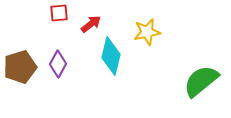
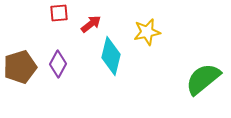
green semicircle: moved 2 px right, 2 px up
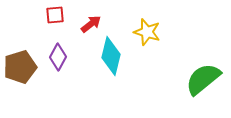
red square: moved 4 px left, 2 px down
yellow star: rotated 28 degrees clockwise
purple diamond: moved 7 px up
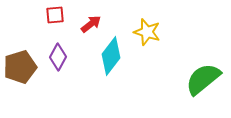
cyan diamond: rotated 24 degrees clockwise
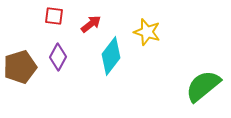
red square: moved 1 px left, 1 px down; rotated 12 degrees clockwise
green semicircle: moved 7 px down
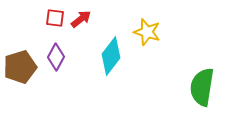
red square: moved 1 px right, 2 px down
red arrow: moved 10 px left, 5 px up
purple diamond: moved 2 px left
green semicircle: moved 1 px left, 1 px down; rotated 42 degrees counterclockwise
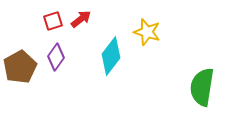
red square: moved 2 px left, 3 px down; rotated 24 degrees counterclockwise
purple diamond: rotated 8 degrees clockwise
brown pentagon: rotated 12 degrees counterclockwise
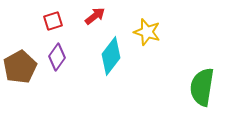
red arrow: moved 14 px right, 3 px up
purple diamond: moved 1 px right
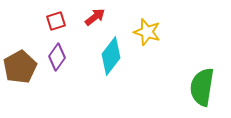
red arrow: moved 1 px down
red square: moved 3 px right
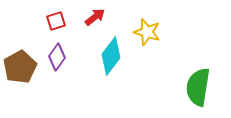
green semicircle: moved 4 px left
